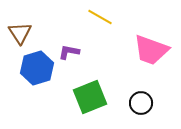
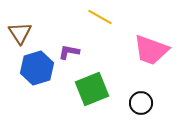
green square: moved 2 px right, 8 px up
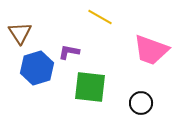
green square: moved 2 px left, 2 px up; rotated 28 degrees clockwise
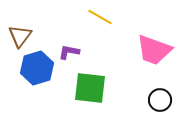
brown triangle: moved 3 px down; rotated 10 degrees clockwise
pink trapezoid: moved 3 px right
green square: moved 1 px down
black circle: moved 19 px right, 3 px up
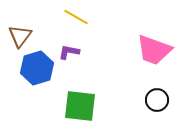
yellow line: moved 24 px left
green square: moved 10 px left, 18 px down
black circle: moved 3 px left
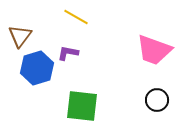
purple L-shape: moved 1 px left, 1 px down
green square: moved 2 px right
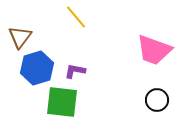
yellow line: rotated 20 degrees clockwise
brown triangle: moved 1 px down
purple L-shape: moved 7 px right, 18 px down
green square: moved 20 px left, 4 px up
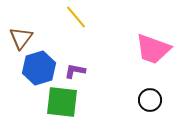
brown triangle: moved 1 px right, 1 px down
pink trapezoid: moved 1 px left, 1 px up
blue hexagon: moved 2 px right
black circle: moved 7 px left
